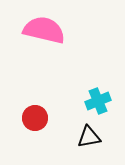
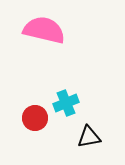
cyan cross: moved 32 px left, 2 px down
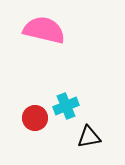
cyan cross: moved 3 px down
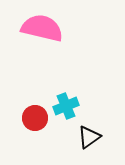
pink semicircle: moved 2 px left, 2 px up
black triangle: rotated 25 degrees counterclockwise
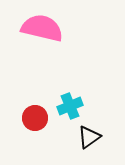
cyan cross: moved 4 px right
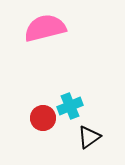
pink semicircle: moved 3 px right; rotated 27 degrees counterclockwise
red circle: moved 8 px right
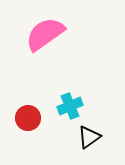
pink semicircle: moved 6 px down; rotated 21 degrees counterclockwise
red circle: moved 15 px left
